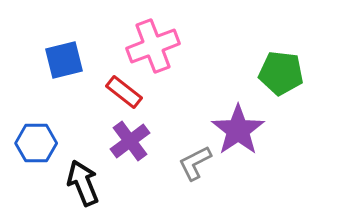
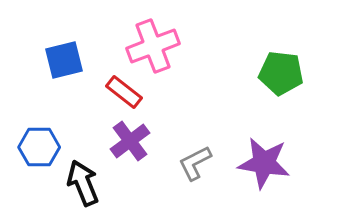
purple star: moved 26 px right, 33 px down; rotated 28 degrees counterclockwise
blue hexagon: moved 3 px right, 4 px down
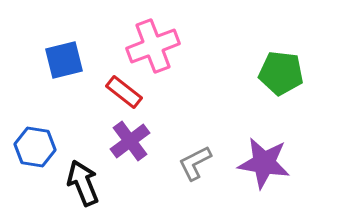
blue hexagon: moved 4 px left; rotated 9 degrees clockwise
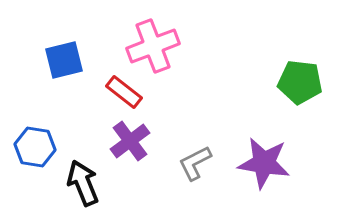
green pentagon: moved 19 px right, 9 px down
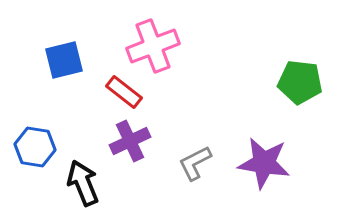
purple cross: rotated 12 degrees clockwise
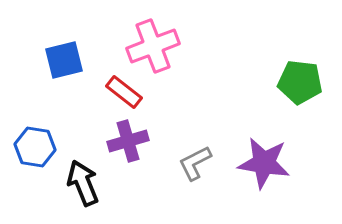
purple cross: moved 2 px left; rotated 9 degrees clockwise
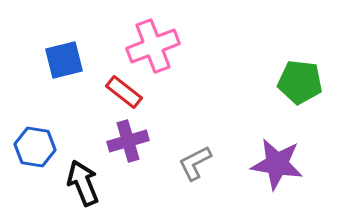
purple star: moved 13 px right, 1 px down
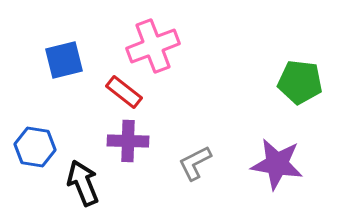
purple cross: rotated 18 degrees clockwise
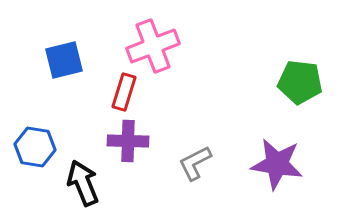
red rectangle: rotated 69 degrees clockwise
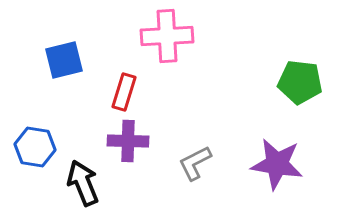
pink cross: moved 14 px right, 10 px up; rotated 18 degrees clockwise
